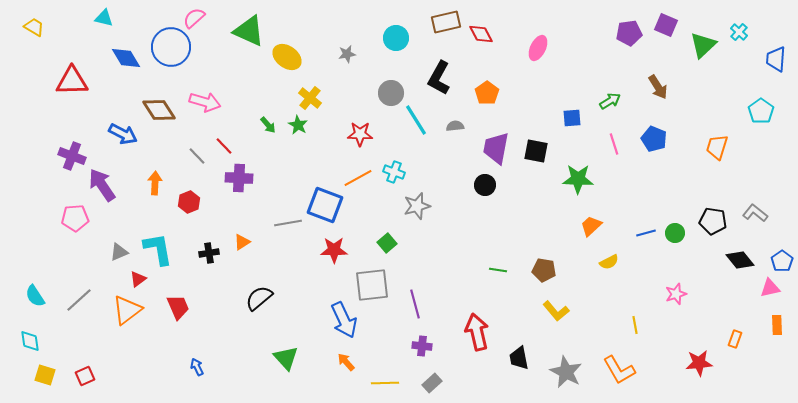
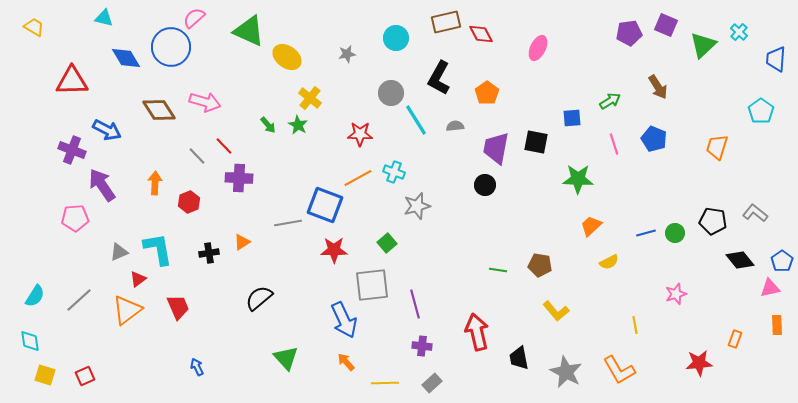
blue arrow at (123, 134): moved 16 px left, 4 px up
black square at (536, 151): moved 9 px up
purple cross at (72, 156): moved 6 px up
brown pentagon at (544, 270): moved 4 px left, 5 px up
cyan semicircle at (35, 296): rotated 115 degrees counterclockwise
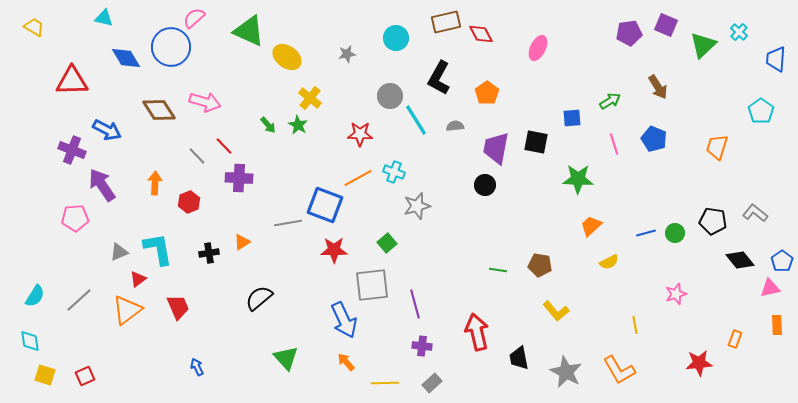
gray circle at (391, 93): moved 1 px left, 3 px down
